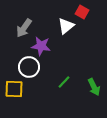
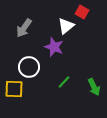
purple star: moved 13 px right, 1 px down; rotated 12 degrees clockwise
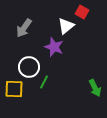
green line: moved 20 px left; rotated 16 degrees counterclockwise
green arrow: moved 1 px right, 1 px down
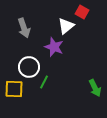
gray arrow: rotated 54 degrees counterclockwise
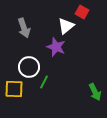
purple star: moved 2 px right
green arrow: moved 4 px down
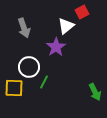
red square: rotated 32 degrees clockwise
purple star: rotated 18 degrees clockwise
yellow square: moved 1 px up
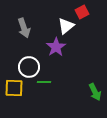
green line: rotated 64 degrees clockwise
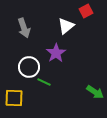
red square: moved 4 px right, 1 px up
purple star: moved 6 px down
green line: rotated 24 degrees clockwise
yellow square: moved 10 px down
green arrow: rotated 30 degrees counterclockwise
